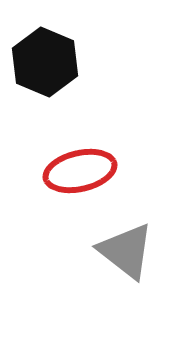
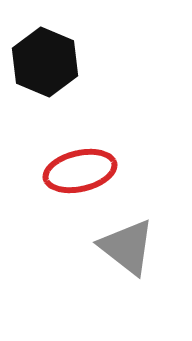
gray triangle: moved 1 px right, 4 px up
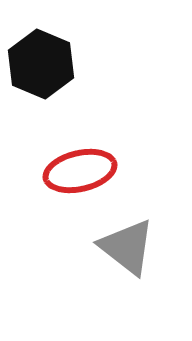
black hexagon: moved 4 px left, 2 px down
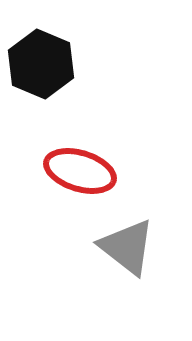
red ellipse: rotated 30 degrees clockwise
